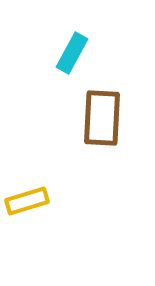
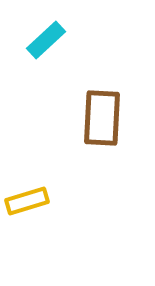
cyan rectangle: moved 26 px left, 13 px up; rotated 18 degrees clockwise
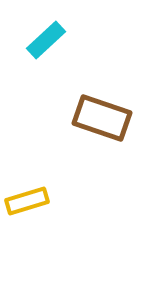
brown rectangle: rotated 74 degrees counterclockwise
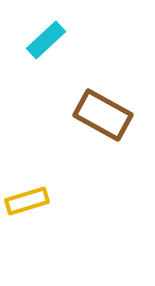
brown rectangle: moved 1 px right, 3 px up; rotated 10 degrees clockwise
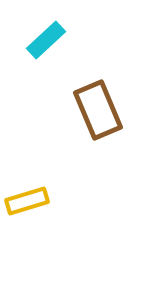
brown rectangle: moved 5 px left, 5 px up; rotated 38 degrees clockwise
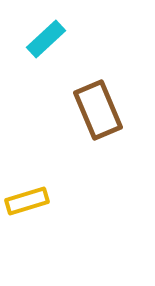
cyan rectangle: moved 1 px up
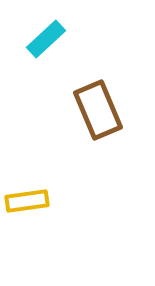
yellow rectangle: rotated 9 degrees clockwise
